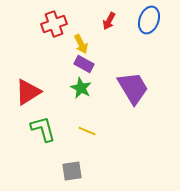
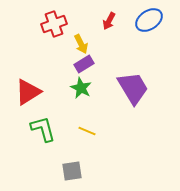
blue ellipse: rotated 36 degrees clockwise
purple rectangle: rotated 60 degrees counterclockwise
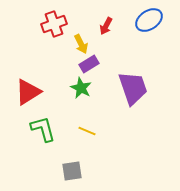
red arrow: moved 3 px left, 5 px down
purple rectangle: moved 5 px right
purple trapezoid: rotated 12 degrees clockwise
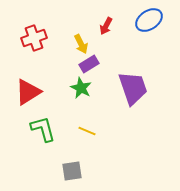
red cross: moved 20 px left, 14 px down
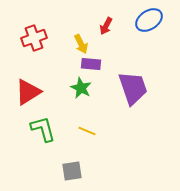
purple rectangle: moved 2 px right; rotated 36 degrees clockwise
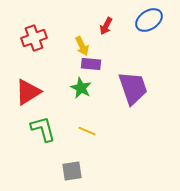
yellow arrow: moved 1 px right, 2 px down
